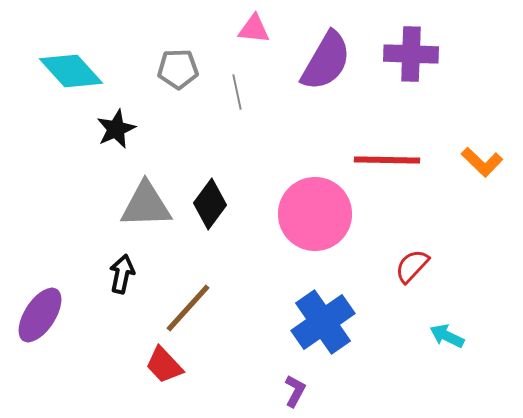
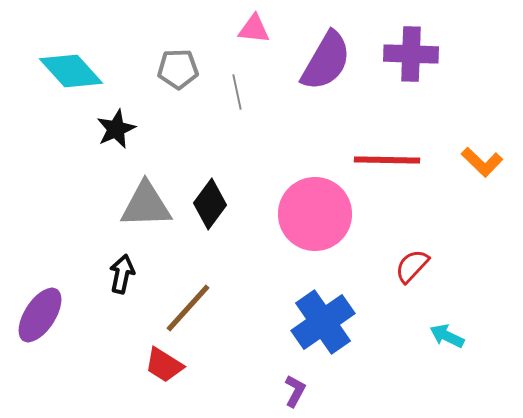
red trapezoid: rotated 15 degrees counterclockwise
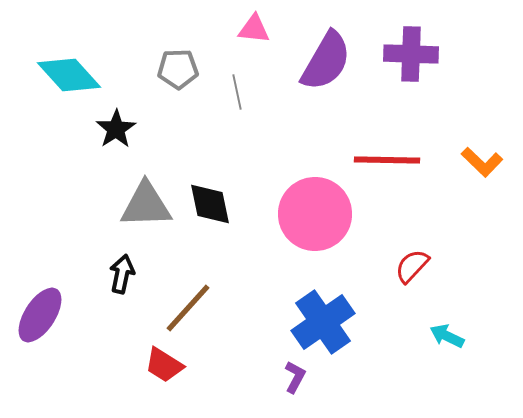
cyan diamond: moved 2 px left, 4 px down
black star: rotated 9 degrees counterclockwise
black diamond: rotated 48 degrees counterclockwise
purple L-shape: moved 14 px up
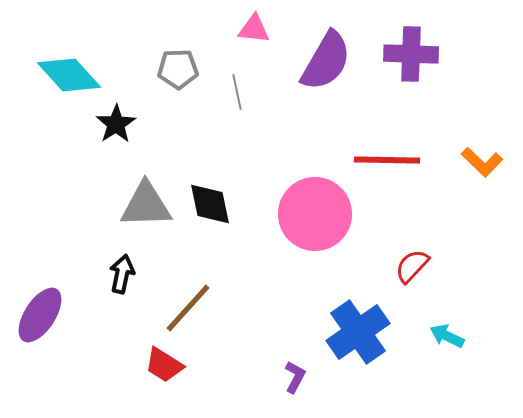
black star: moved 5 px up
blue cross: moved 35 px right, 10 px down
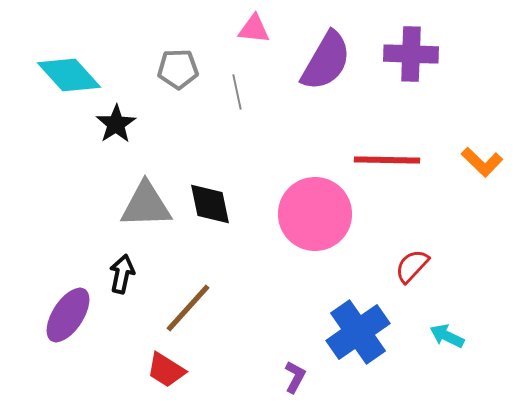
purple ellipse: moved 28 px right
red trapezoid: moved 2 px right, 5 px down
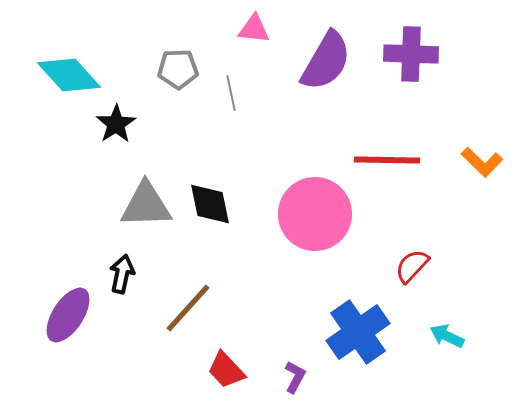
gray line: moved 6 px left, 1 px down
red trapezoid: moved 60 px right; rotated 15 degrees clockwise
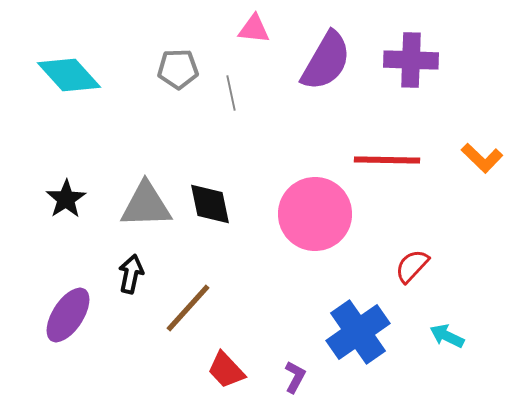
purple cross: moved 6 px down
black star: moved 50 px left, 75 px down
orange L-shape: moved 4 px up
black arrow: moved 9 px right
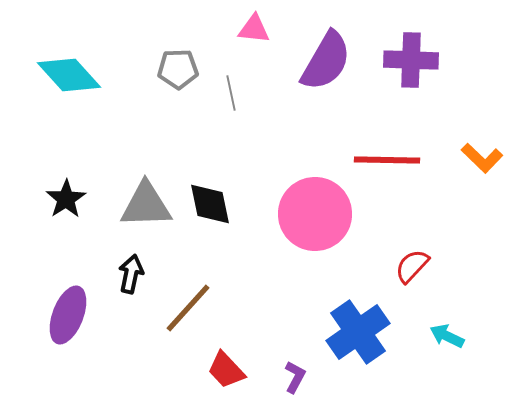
purple ellipse: rotated 12 degrees counterclockwise
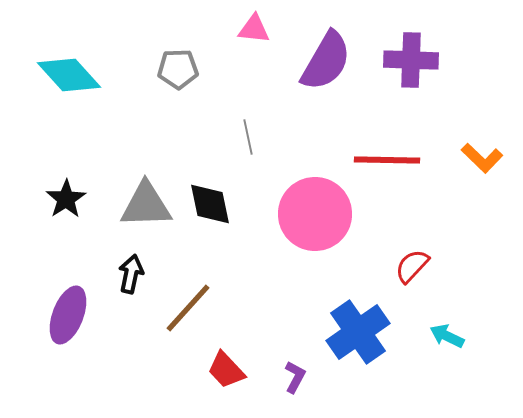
gray line: moved 17 px right, 44 px down
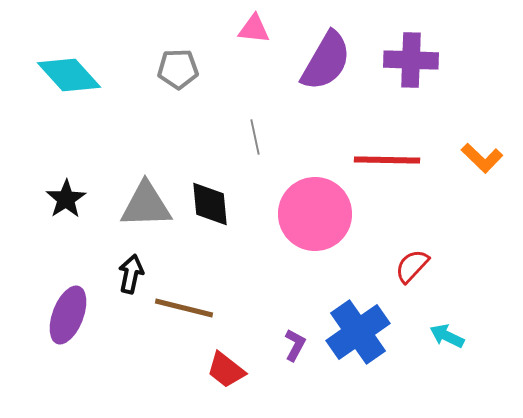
gray line: moved 7 px right
black diamond: rotated 6 degrees clockwise
brown line: moved 4 px left; rotated 62 degrees clockwise
red trapezoid: rotated 9 degrees counterclockwise
purple L-shape: moved 32 px up
